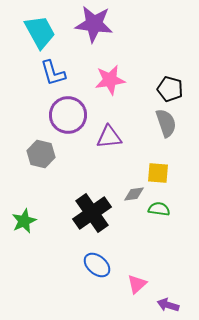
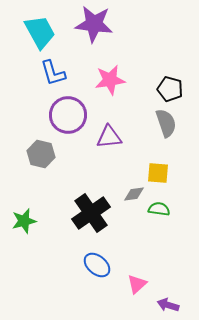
black cross: moved 1 px left
green star: rotated 10 degrees clockwise
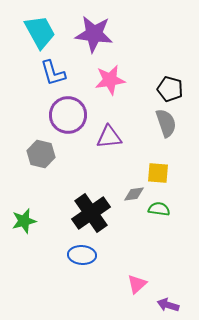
purple star: moved 10 px down
blue ellipse: moved 15 px left, 10 px up; rotated 36 degrees counterclockwise
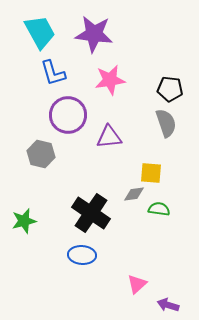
black pentagon: rotated 10 degrees counterclockwise
yellow square: moved 7 px left
black cross: rotated 21 degrees counterclockwise
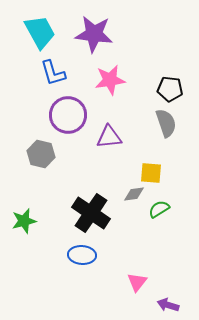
green semicircle: rotated 40 degrees counterclockwise
pink triangle: moved 2 px up; rotated 10 degrees counterclockwise
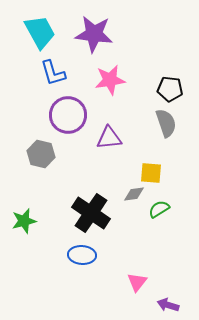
purple triangle: moved 1 px down
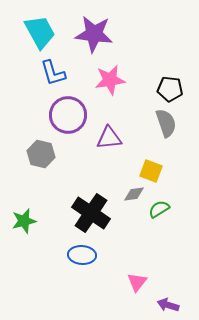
yellow square: moved 2 px up; rotated 15 degrees clockwise
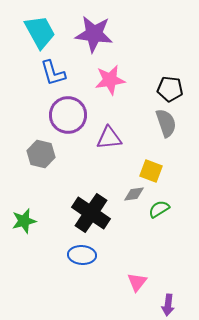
purple arrow: rotated 100 degrees counterclockwise
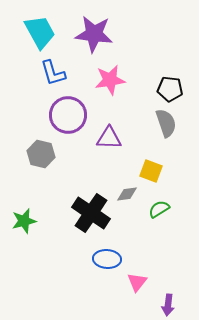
purple triangle: rotated 8 degrees clockwise
gray diamond: moved 7 px left
blue ellipse: moved 25 px right, 4 px down
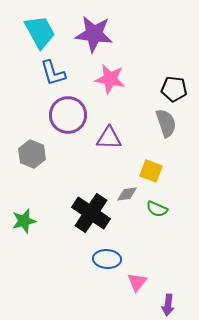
pink star: moved 1 px up; rotated 20 degrees clockwise
black pentagon: moved 4 px right
gray hexagon: moved 9 px left; rotated 8 degrees clockwise
green semicircle: moved 2 px left; rotated 125 degrees counterclockwise
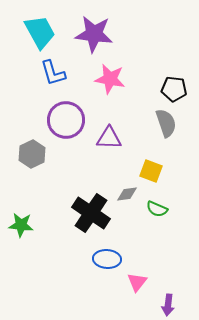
purple circle: moved 2 px left, 5 px down
gray hexagon: rotated 12 degrees clockwise
green star: moved 3 px left, 4 px down; rotated 20 degrees clockwise
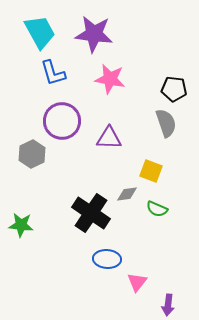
purple circle: moved 4 px left, 1 px down
